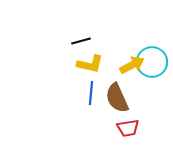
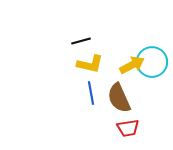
blue line: rotated 15 degrees counterclockwise
brown semicircle: moved 2 px right
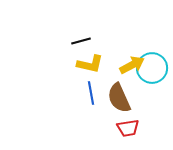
cyan circle: moved 6 px down
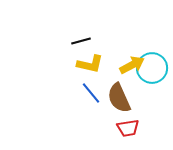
blue line: rotated 30 degrees counterclockwise
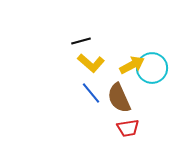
yellow L-shape: moved 1 px right, 1 px up; rotated 28 degrees clockwise
